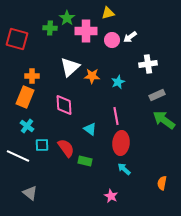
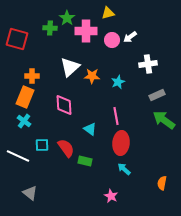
cyan cross: moved 3 px left, 5 px up
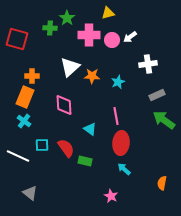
pink cross: moved 3 px right, 4 px down
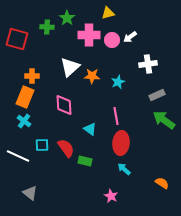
green cross: moved 3 px left, 1 px up
orange semicircle: rotated 112 degrees clockwise
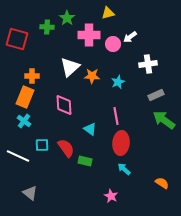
pink circle: moved 1 px right, 4 px down
gray rectangle: moved 1 px left
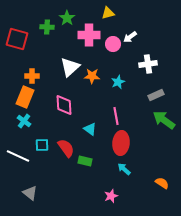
pink star: rotated 24 degrees clockwise
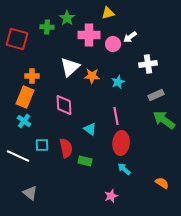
red semicircle: rotated 24 degrees clockwise
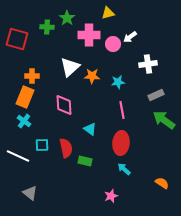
cyan star: rotated 16 degrees clockwise
pink line: moved 6 px right, 6 px up
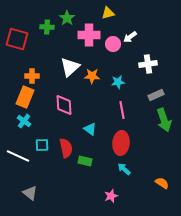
green arrow: rotated 145 degrees counterclockwise
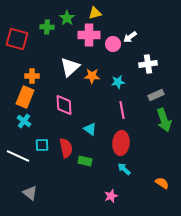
yellow triangle: moved 13 px left
